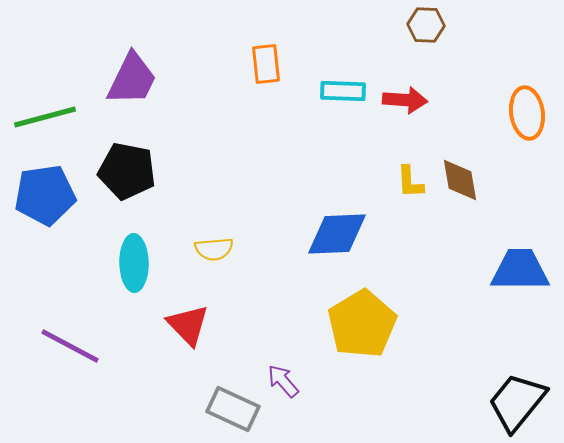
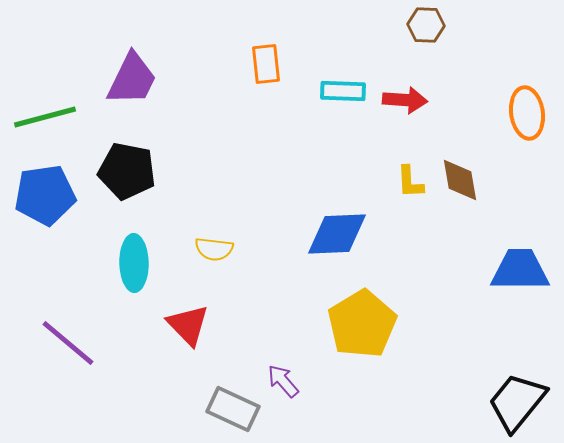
yellow semicircle: rotated 12 degrees clockwise
purple line: moved 2 px left, 3 px up; rotated 12 degrees clockwise
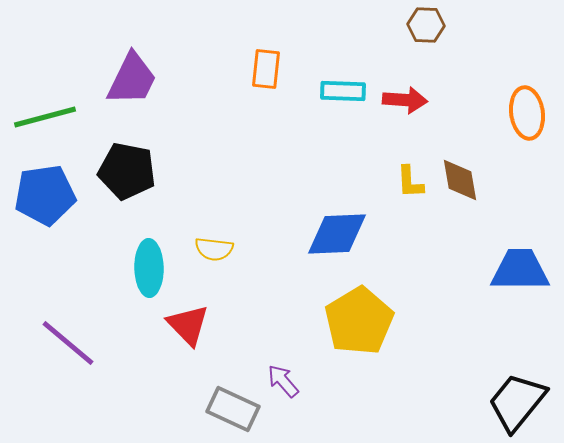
orange rectangle: moved 5 px down; rotated 12 degrees clockwise
cyan ellipse: moved 15 px right, 5 px down
yellow pentagon: moved 3 px left, 3 px up
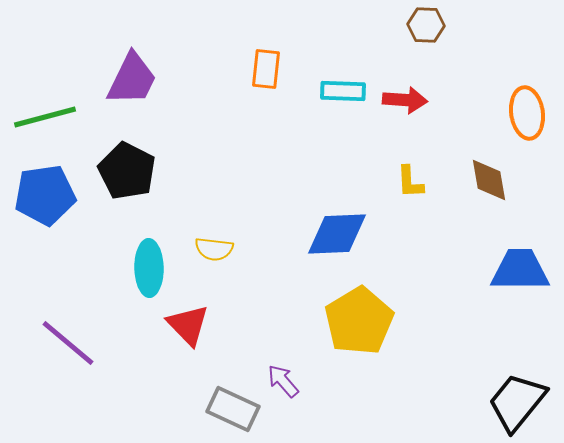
black pentagon: rotated 16 degrees clockwise
brown diamond: moved 29 px right
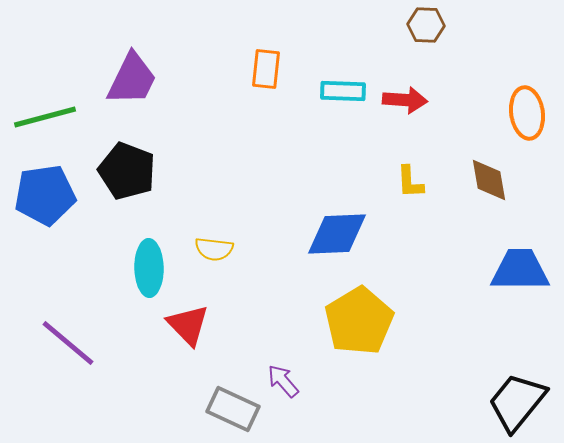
black pentagon: rotated 6 degrees counterclockwise
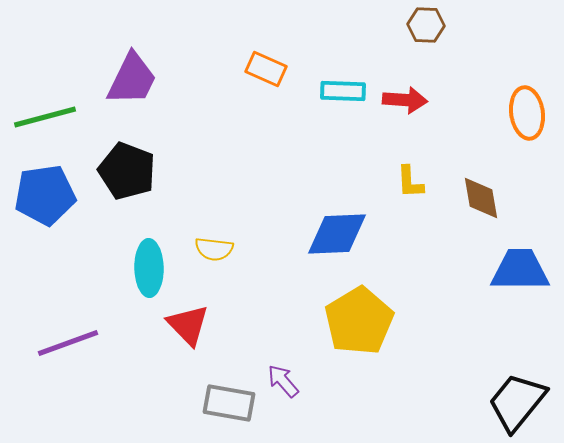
orange rectangle: rotated 72 degrees counterclockwise
brown diamond: moved 8 px left, 18 px down
purple line: rotated 60 degrees counterclockwise
gray rectangle: moved 4 px left, 6 px up; rotated 15 degrees counterclockwise
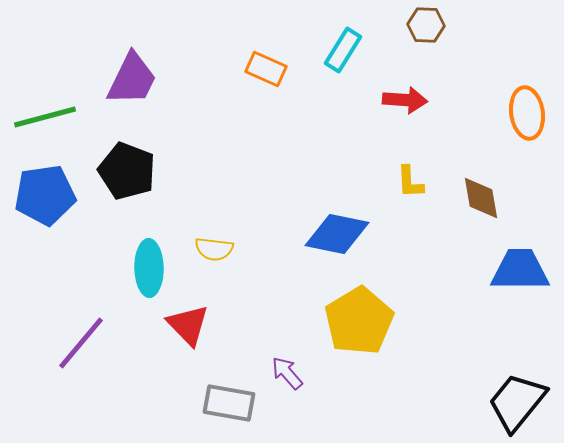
cyan rectangle: moved 41 px up; rotated 60 degrees counterclockwise
blue diamond: rotated 14 degrees clockwise
purple line: moved 13 px right; rotated 30 degrees counterclockwise
purple arrow: moved 4 px right, 8 px up
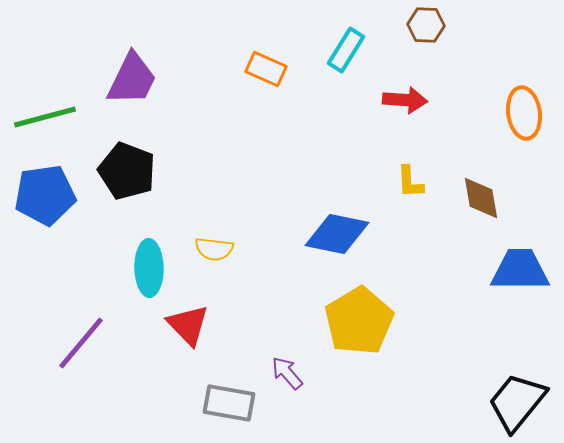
cyan rectangle: moved 3 px right
orange ellipse: moved 3 px left
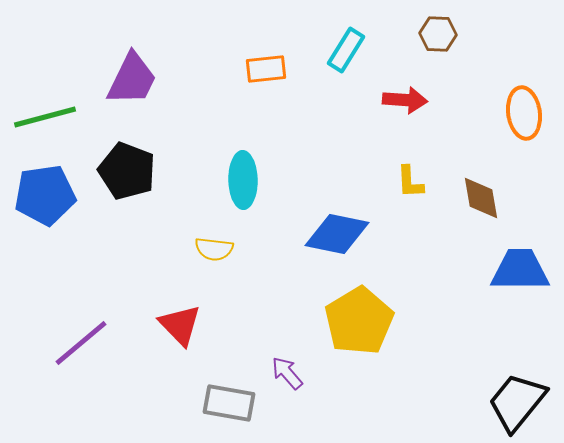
brown hexagon: moved 12 px right, 9 px down
orange rectangle: rotated 30 degrees counterclockwise
cyan ellipse: moved 94 px right, 88 px up
red triangle: moved 8 px left
purple line: rotated 10 degrees clockwise
